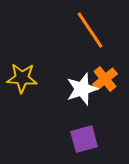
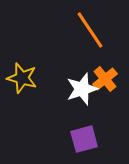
yellow star: rotated 12 degrees clockwise
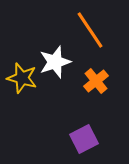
orange cross: moved 9 px left, 2 px down
white star: moved 27 px left, 27 px up
purple square: rotated 12 degrees counterclockwise
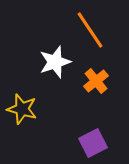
yellow star: moved 31 px down
purple square: moved 9 px right, 4 px down
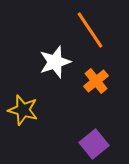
yellow star: moved 1 px right, 1 px down
purple square: moved 1 px right, 1 px down; rotated 12 degrees counterclockwise
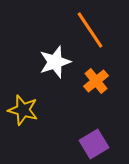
purple square: rotated 8 degrees clockwise
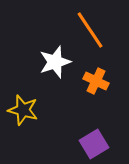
orange cross: rotated 25 degrees counterclockwise
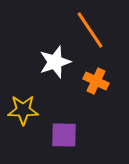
yellow star: rotated 16 degrees counterclockwise
purple square: moved 30 px left, 9 px up; rotated 32 degrees clockwise
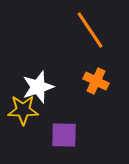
white star: moved 17 px left, 25 px down
